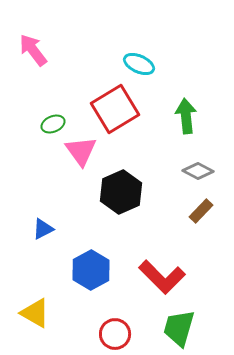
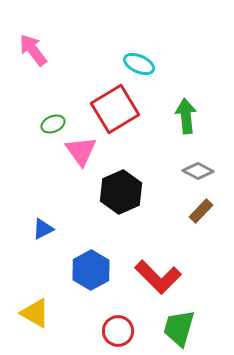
red L-shape: moved 4 px left
red circle: moved 3 px right, 3 px up
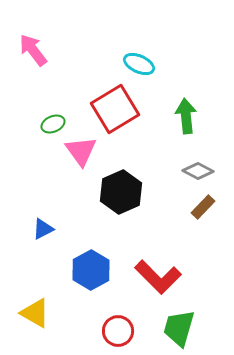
brown rectangle: moved 2 px right, 4 px up
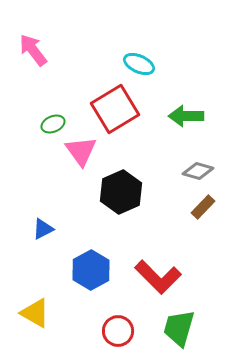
green arrow: rotated 84 degrees counterclockwise
gray diamond: rotated 12 degrees counterclockwise
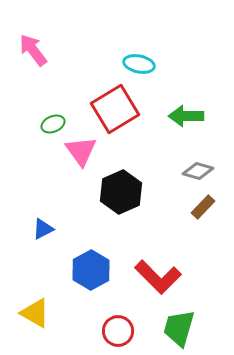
cyan ellipse: rotated 12 degrees counterclockwise
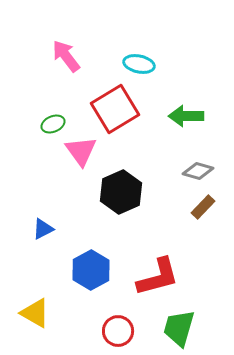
pink arrow: moved 33 px right, 6 px down
red L-shape: rotated 60 degrees counterclockwise
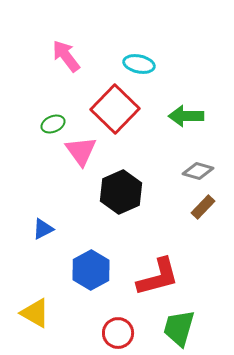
red square: rotated 15 degrees counterclockwise
red circle: moved 2 px down
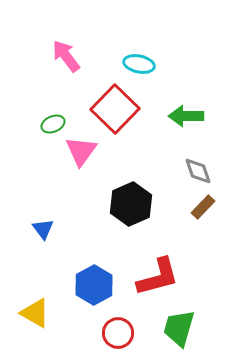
pink triangle: rotated 12 degrees clockwise
gray diamond: rotated 56 degrees clockwise
black hexagon: moved 10 px right, 12 px down
blue triangle: rotated 40 degrees counterclockwise
blue hexagon: moved 3 px right, 15 px down
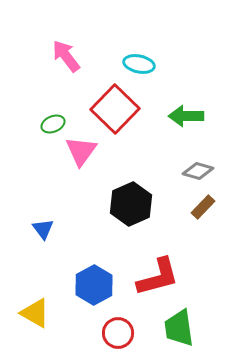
gray diamond: rotated 56 degrees counterclockwise
green trapezoid: rotated 24 degrees counterclockwise
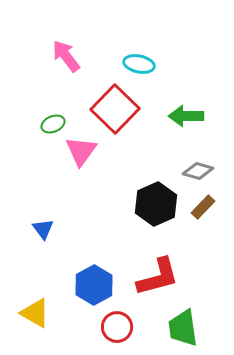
black hexagon: moved 25 px right
green trapezoid: moved 4 px right
red circle: moved 1 px left, 6 px up
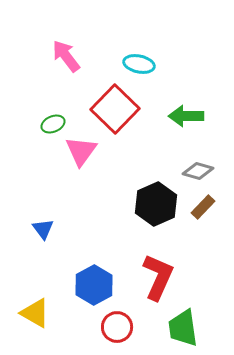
red L-shape: rotated 51 degrees counterclockwise
